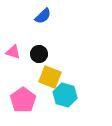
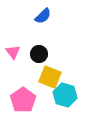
pink triangle: rotated 35 degrees clockwise
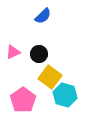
pink triangle: rotated 42 degrees clockwise
yellow square: rotated 15 degrees clockwise
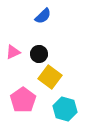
cyan hexagon: moved 14 px down
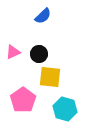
yellow square: rotated 30 degrees counterclockwise
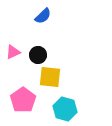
black circle: moved 1 px left, 1 px down
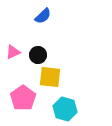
pink pentagon: moved 2 px up
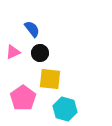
blue semicircle: moved 11 px left, 13 px down; rotated 84 degrees counterclockwise
black circle: moved 2 px right, 2 px up
yellow square: moved 2 px down
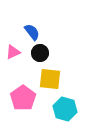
blue semicircle: moved 3 px down
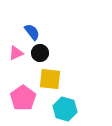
pink triangle: moved 3 px right, 1 px down
